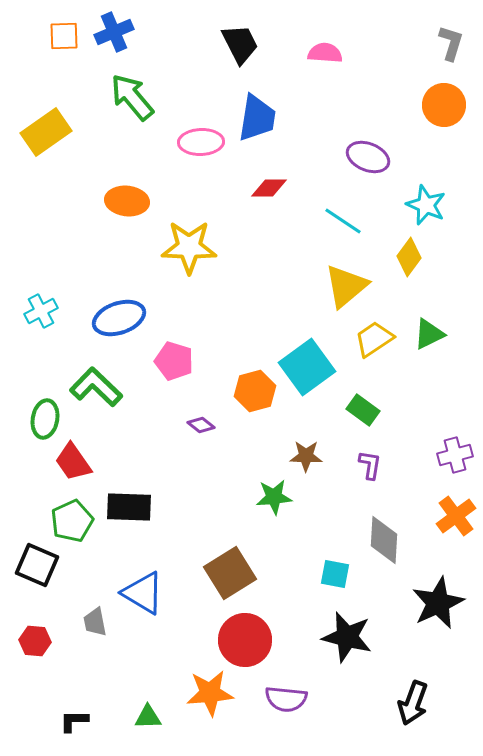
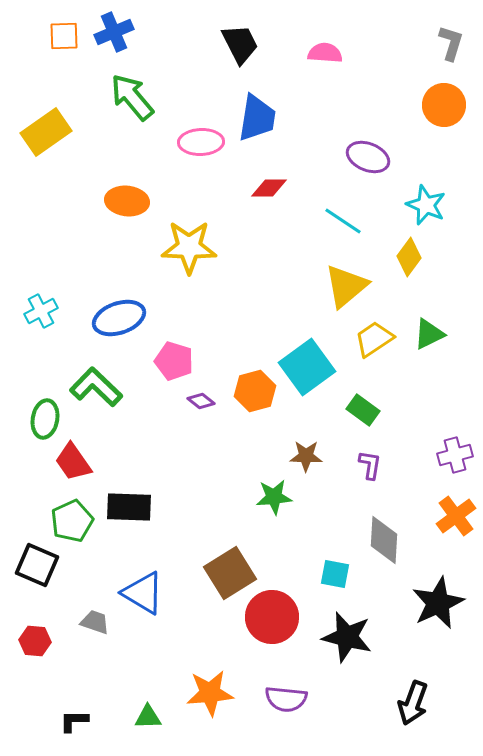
purple diamond at (201, 425): moved 24 px up
gray trapezoid at (95, 622): rotated 120 degrees clockwise
red circle at (245, 640): moved 27 px right, 23 px up
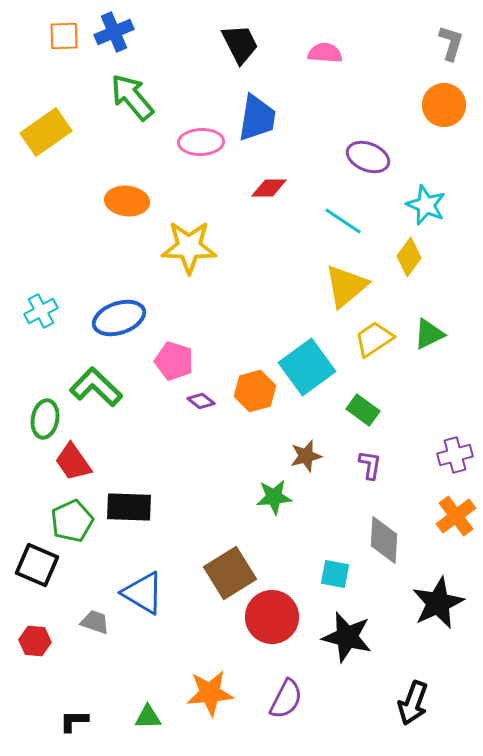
brown star at (306, 456): rotated 16 degrees counterclockwise
purple semicircle at (286, 699): rotated 69 degrees counterclockwise
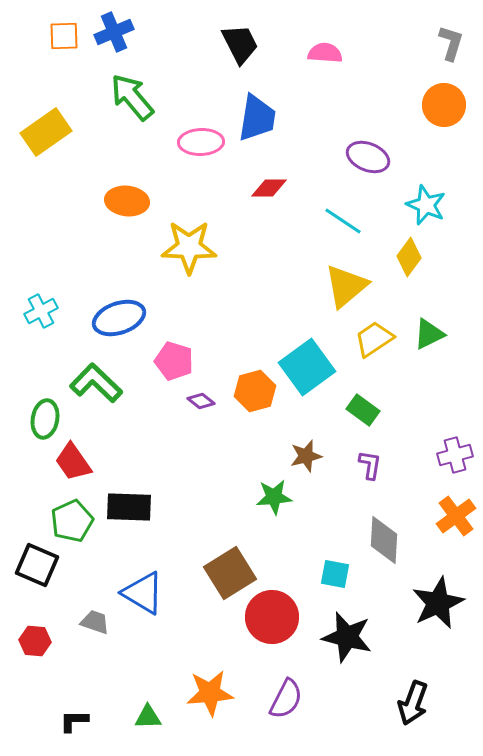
green L-shape at (96, 387): moved 4 px up
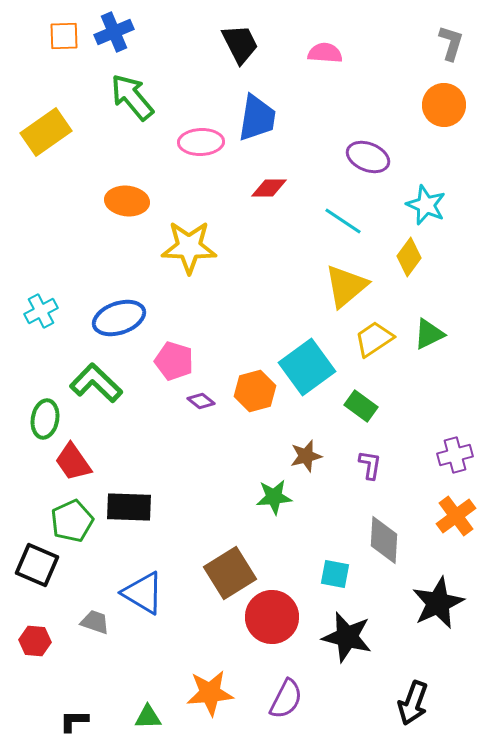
green rectangle at (363, 410): moved 2 px left, 4 px up
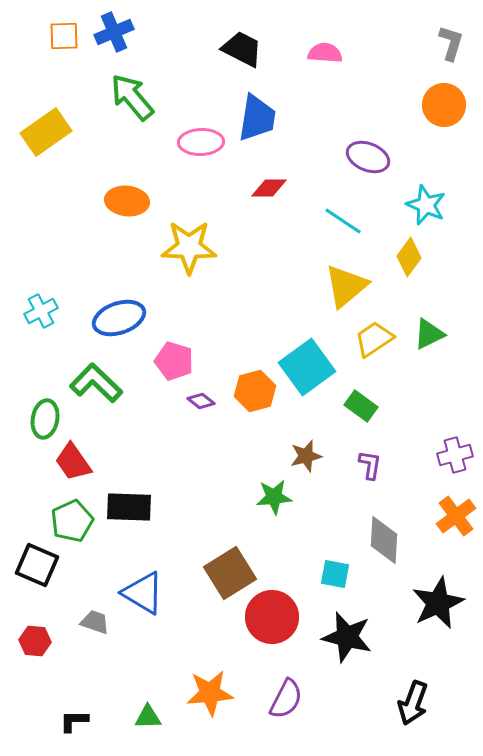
black trapezoid at (240, 44): moved 2 px right, 5 px down; rotated 36 degrees counterclockwise
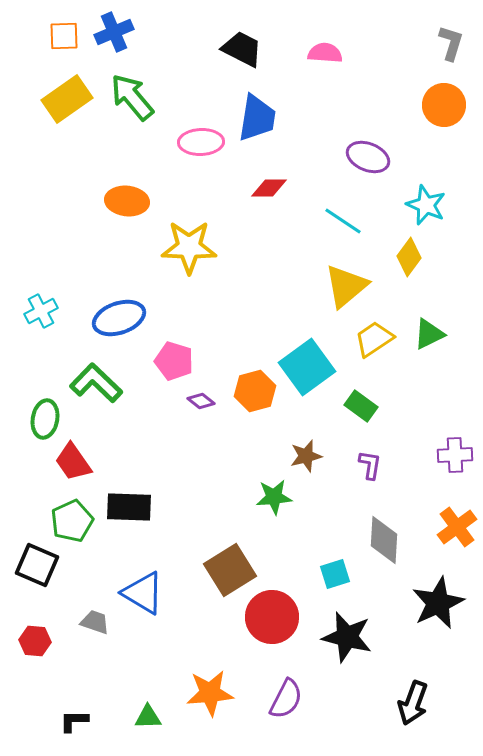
yellow rectangle at (46, 132): moved 21 px right, 33 px up
purple cross at (455, 455): rotated 12 degrees clockwise
orange cross at (456, 516): moved 1 px right, 11 px down
brown square at (230, 573): moved 3 px up
cyan square at (335, 574): rotated 28 degrees counterclockwise
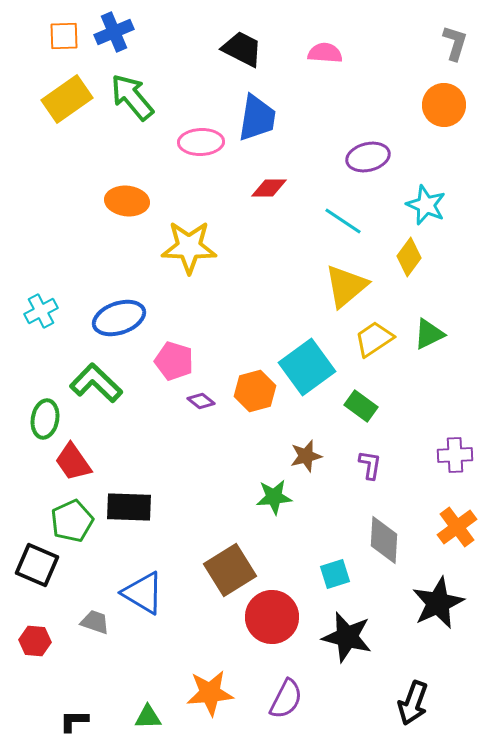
gray L-shape at (451, 43): moved 4 px right
purple ellipse at (368, 157): rotated 36 degrees counterclockwise
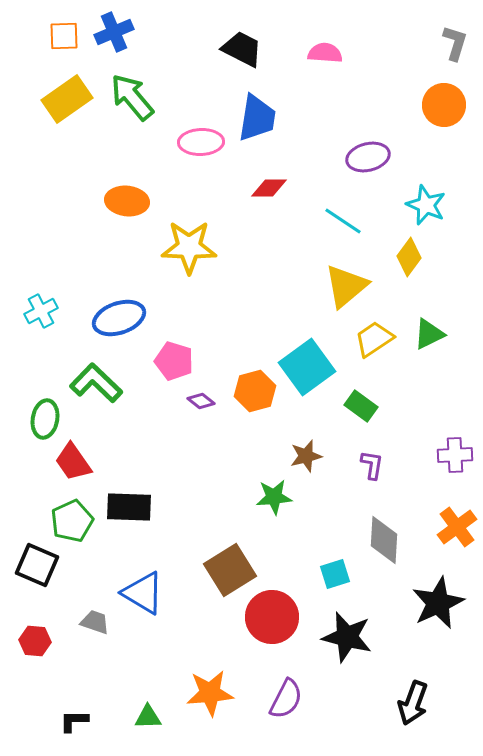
purple L-shape at (370, 465): moved 2 px right
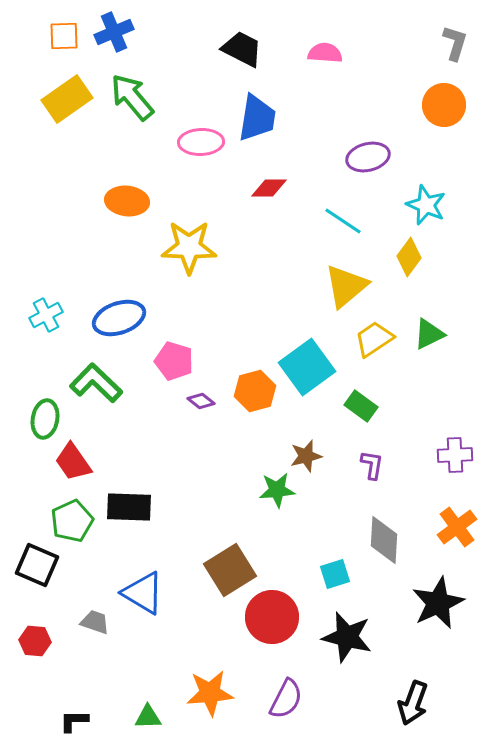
cyan cross at (41, 311): moved 5 px right, 4 px down
green star at (274, 497): moved 3 px right, 7 px up
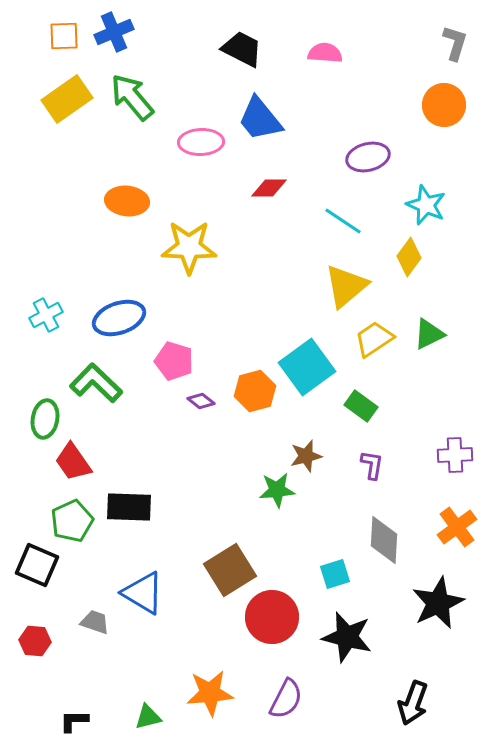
blue trapezoid at (257, 118): moved 3 px right, 1 px down; rotated 132 degrees clockwise
green triangle at (148, 717): rotated 12 degrees counterclockwise
